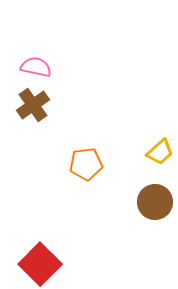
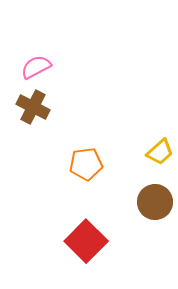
pink semicircle: rotated 40 degrees counterclockwise
brown cross: moved 2 px down; rotated 28 degrees counterclockwise
red square: moved 46 px right, 23 px up
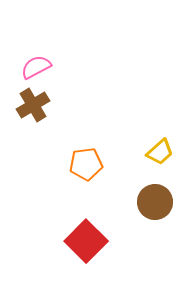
brown cross: moved 2 px up; rotated 32 degrees clockwise
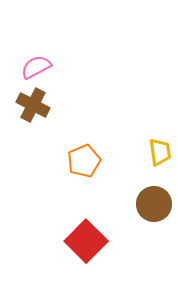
brown cross: rotated 32 degrees counterclockwise
yellow trapezoid: rotated 56 degrees counterclockwise
orange pentagon: moved 2 px left, 3 px up; rotated 16 degrees counterclockwise
brown circle: moved 1 px left, 2 px down
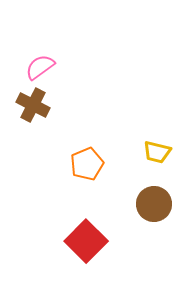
pink semicircle: moved 4 px right; rotated 8 degrees counterclockwise
yellow trapezoid: moved 3 px left; rotated 112 degrees clockwise
orange pentagon: moved 3 px right, 3 px down
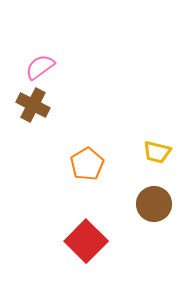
orange pentagon: rotated 8 degrees counterclockwise
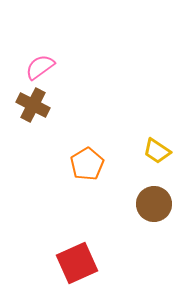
yellow trapezoid: moved 1 px up; rotated 20 degrees clockwise
red square: moved 9 px left, 22 px down; rotated 21 degrees clockwise
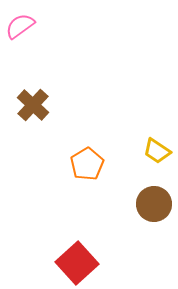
pink semicircle: moved 20 px left, 41 px up
brown cross: rotated 16 degrees clockwise
red square: rotated 18 degrees counterclockwise
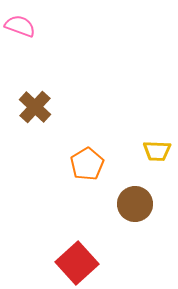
pink semicircle: rotated 56 degrees clockwise
brown cross: moved 2 px right, 2 px down
yellow trapezoid: rotated 32 degrees counterclockwise
brown circle: moved 19 px left
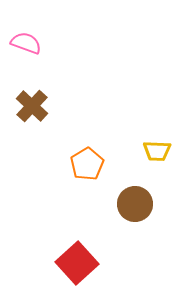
pink semicircle: moved 6 px right, 17 px down
brown cross: moved 3 px left, 1 px up
